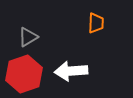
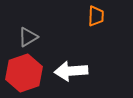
orange trapezoid: moved 7 px up
red hexagon: moved 1 px up
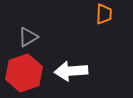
orange trapezoid: moved 8 px right, 2 px up
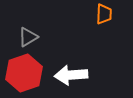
white arrow: moved 4 px down
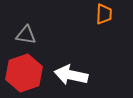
gray triangle: moved 2 px left, 2 px up; rotated 40 degrees clockwise
white arrow: rotated 16 degrees clockwise
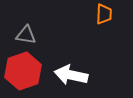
red hexagon: moved 1 px left, 2 px up
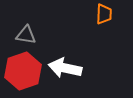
white arrow: moved 6 px left, 7 px up
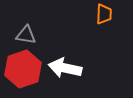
red hexagon: moved 2 px up
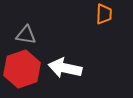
red hexagon: moved 1 px left
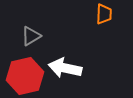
gray triangle: moved 5 px right, 1 px down; rotated 40 degrees counterclockwise
red hexagon: moved 3 px right, 7 px down; rotated 6 degrees clockwise
